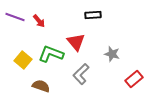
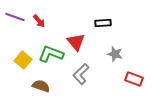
black rectangle: moved 10 px right, 8 px down
gray star: moved 3 px right
red rectangle: rotated 60 degrees clockwise
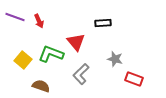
red arrow: rotated 16 degrees clockwise
gray star: moved 5 px down
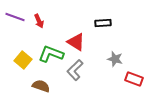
red triangle: rotated 18 degrees counterclockwise
gray L-shape: moved 6 px left, 4 px up
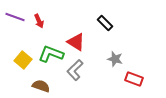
black rectangle: moved 2 px right; rotated 49 degrees clockwise
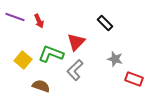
red triangle: rotated 42 degrees clockwise
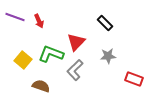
gray star: moved 7 px left, 3 px up; rotated 21 degrees counterclockwise
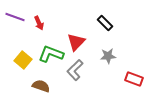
red arrow: moved 2 px down
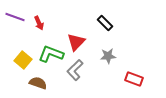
brown semicircle: moved 3 px left, 3 px up
